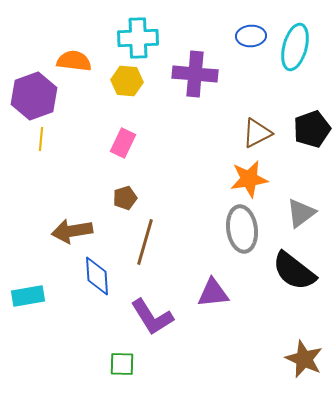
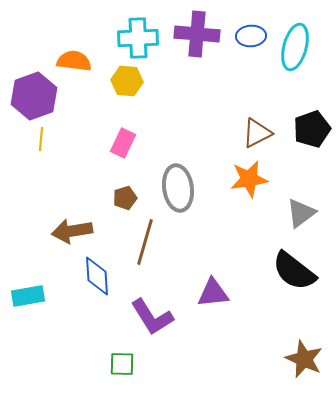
purple cross: moved 2 px right, 40 px up
gray ellipse: moved 64 px left, 41 px up
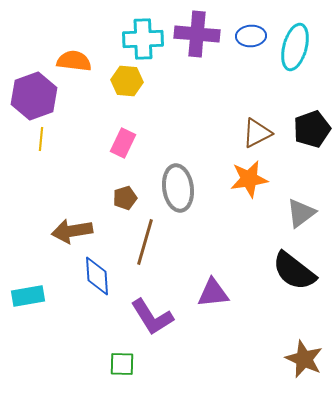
cyan cross: moved 5 px right, 1 px down
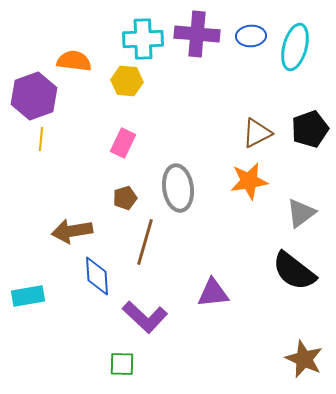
black pentagon: moved 2 px left
orange star: moved 2 px down
purple L-shape: moved 7 px left; rotated 15 degrees counterclockwise
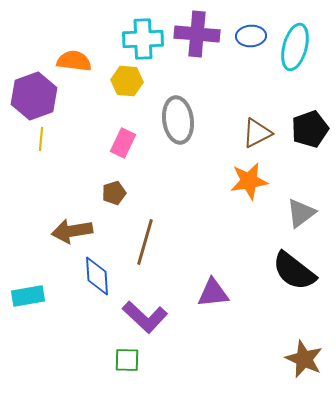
gray ellipse: moved 68 px up
brown pentagon: moved 11 px left, 5 px up
green square: moved 5 px right, 4 px up
